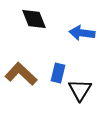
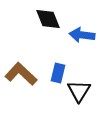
black diamond: moved 14 px right
blue arrow: moved 2 px down
black triangle: moved 1 px left, 1 px down
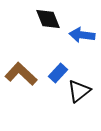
blue rectangle: rotated 30 degrees clockwise
black triangle: rotated 20 degrees clockwise
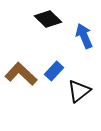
black diamond: rotated 24 degrees counterclockwise
blue arrow: moved 2 px right, 1 px down; rotated 60 degrees clockwise
blue rectangle: moved 4 px left, 2 px up
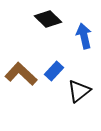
blue arrow: rotated 10 degrees clockwise
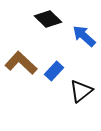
blue arrow: rotated 35 degrees counterclockwise
brown L-shape: moved 11 px up
black triangle: moved 2 px right
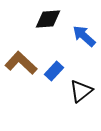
black diamond: rotated 48 degrees counterclockwise
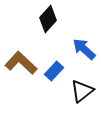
black diamond: rotated 44 degrees counterclockwise
blue arrow: moved 13 px down
black triangle: moved 1 px right
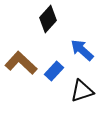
blue arrow: moved 2 px left, 1 px down
black triangle: rotated 20 degrees clockwise
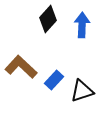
blue arrow: moved 25 px up; rotated 50 degrees clockwise
brown L-shape: moved 4 px down
blue rectangle: moved 9 px down
